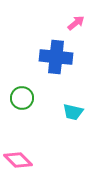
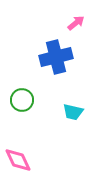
blue cross: rotated 20 degrees counterclockwise
green circle: moved 2 px down
pink diamond: rotated 20 degrees clockwise
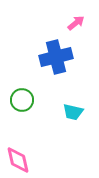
pink diamond: rotated 12 degrees clockwise
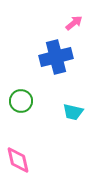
pink arrow: moved 2 px left
green circle: moved 1 px left, 1 px down
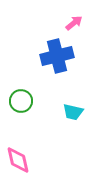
blue cross: moved 1 px right, 1 px up
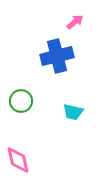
pink arrow: moved 1 px right, 1 px up
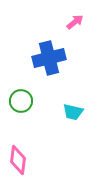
blue cross: moved 8 px left, 2 px down
pink diamond: rotated 20 degrees clockwise
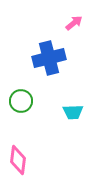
pink arrow: moved 1 px left, 1 px down
cyan trapezoid: rotated 15 degrees counterclockwise
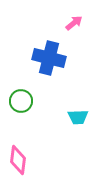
blue cross: rotated 28 degrees clockwise
cyan trapezoid: moved 5 px right, 5 px down
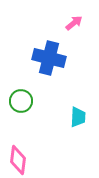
cyan trapezoid: rotated 85 degrees counterclockwise
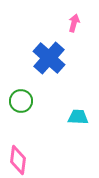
pink arrow: rotated 36 degrees counterclockwise
blue cross: rotated 28 degrees clockwise
cyan trapezoid: rotated 90 degrees counterclockwise
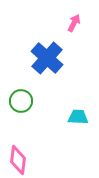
pink arrow: rotated 12 degrees clockwise
blue cross: moved 2 px left
